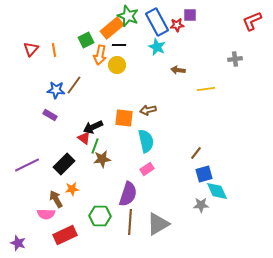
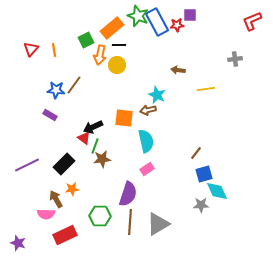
green star at (128, 16): moved 10 px right
cyan star at (157, 47): moved 48 px down
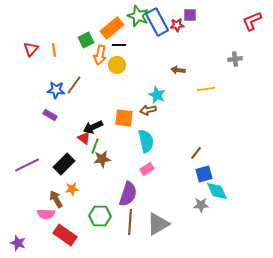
red rectangle at (65, 235): rotated 60 degrees clockwise
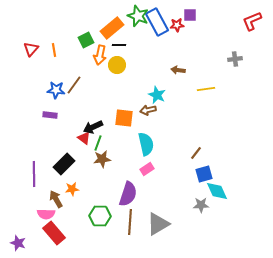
purple rectangle at (50, 115): rotated 24 degrees counterclockwise
cyan semicircle at (146, 141): moved 3 px down
green line at (95, 146): moved 3 px right, 3 px up
purple line at (27, 165): moved 7 px right, 9 px down; rotated 65 degrees counterclockwise
red rectangle at (65, 235): moved 11 px left, 2 px up; rotated 15 degrees clockwise
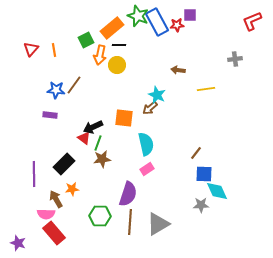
brown arrow at (148, 110): moved 2 px right, 2 px up; rotated 28 degrees counterclockwise
blue square at (204, 174): rotated 18 degrees clockwise
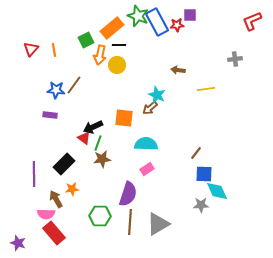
cyan semicircle at (146, 144): rotated 75 degrees counterclockwise
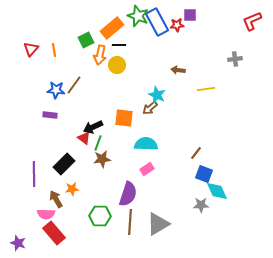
blue square at (204, 174): rotated 18 degrees clockwise
